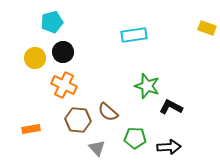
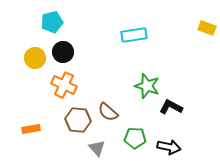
black arrow: rotated 15 degrees clockwise
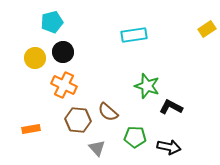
yellow rectangle: moved 1 px down; rotated 54 degrees counterclockwise
green pentagon: moved 1 px up
